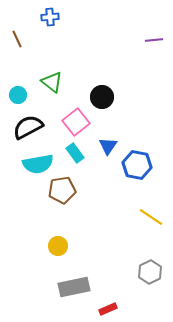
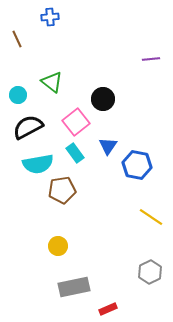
purple line: moved 3 px left, 19 px down
black circle: moved 1 px right, 2 px down
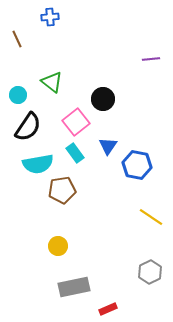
black semicircle: rotated 152 degrees clockwise
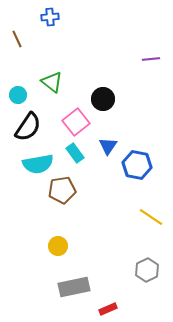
gray hexagon: moved 3 px left, 2 px up
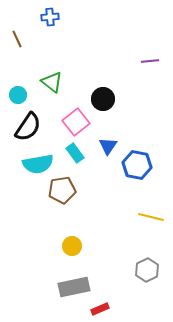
purple line: moved 1 px left, 2 px down
yellow line: rotated 20 degrees counterclockwise
yellow circle: moved 14 px right
red rectangle: moved 8 px left
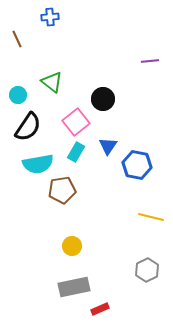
cyan rectangle: moved 1 px right, 1 px up; rotated 66 degrees clockwise
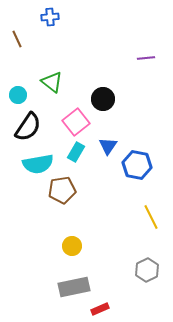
purple line: moved 4 px left, 3 px up
yellow line: rotated 50 degrees clockwise
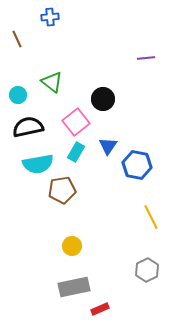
black semicircle: rotated 136 degrees counterclockwise
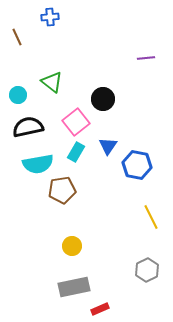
brown line: moved 2 px up
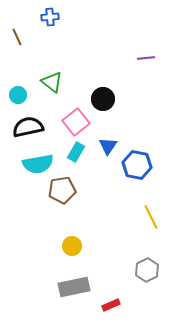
red rectangle: moved 11 px right, 4 px up
